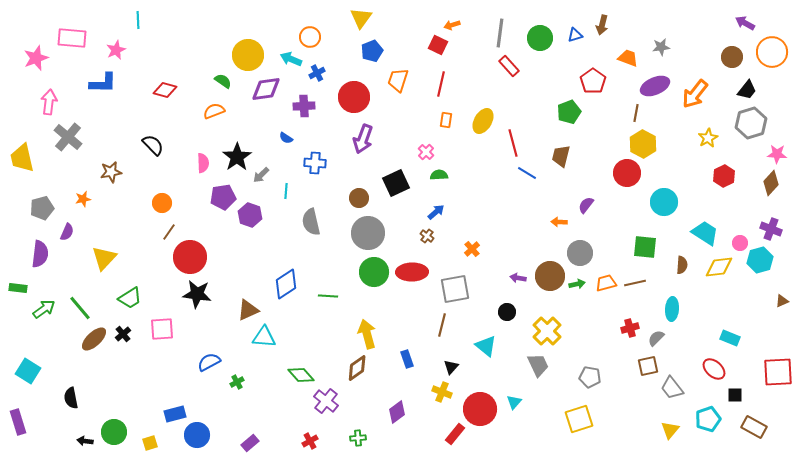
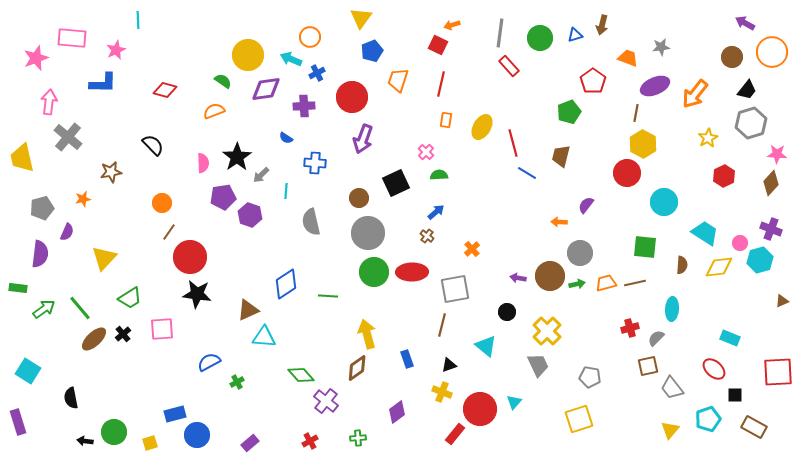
red circle at (354, 97): moved 2 px left
yellow ellipse at (483, 121): moved 1 px left, 6 px down
black triangle at (451, 367): moved 2 px left, 2 px up; rotated 28 degrees clockwise
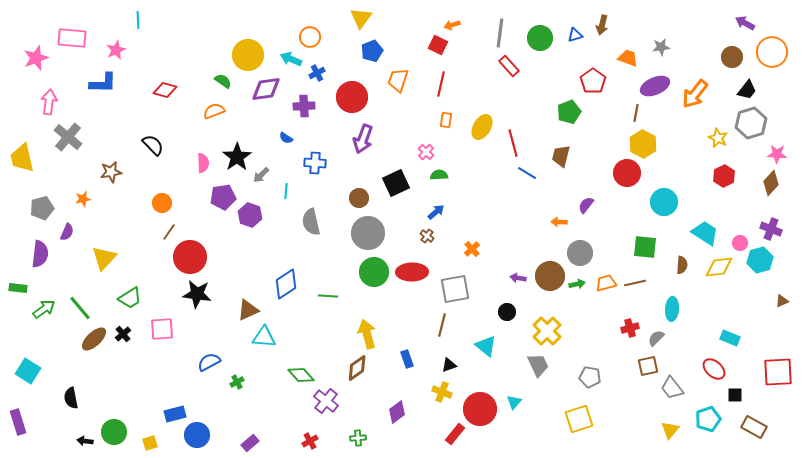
yellow star at (708, 138): moved 10 px right; rotated 18 degrees counterclockwise
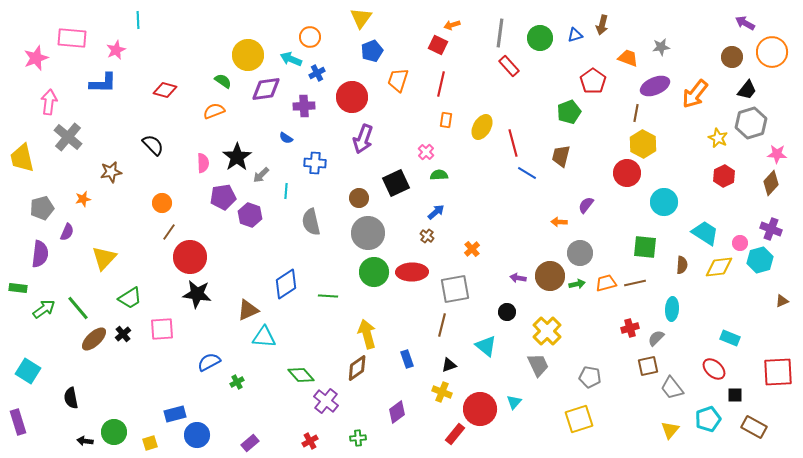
green line at (80, 308): moved 2 px left
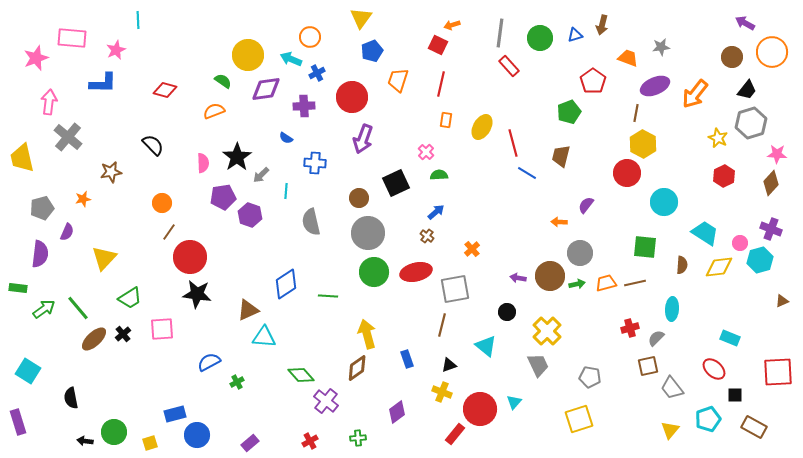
red ellipse at (412, 272): moved 4 px right; rotated 12 degrees counterclockwise
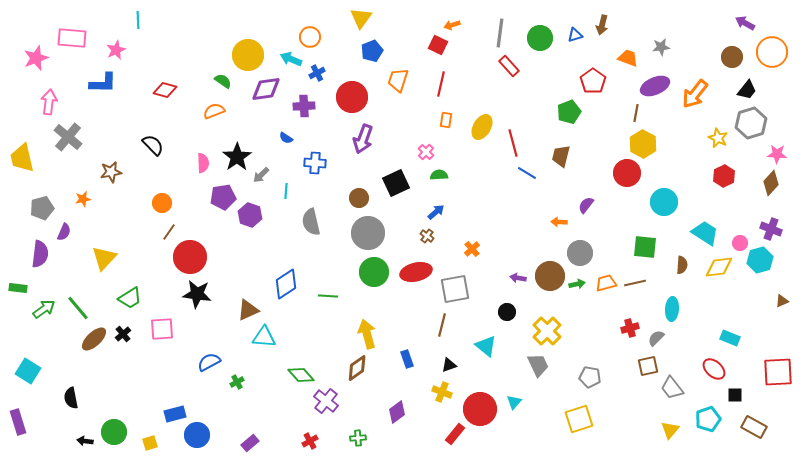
purple semicircle at (67, 232): moved 3 px left
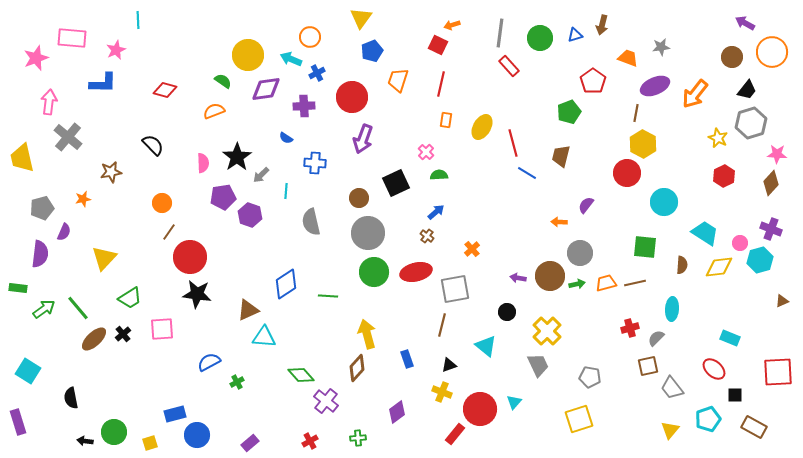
brown diamond at (357, 368): rotated 12 degrees counterclockwise
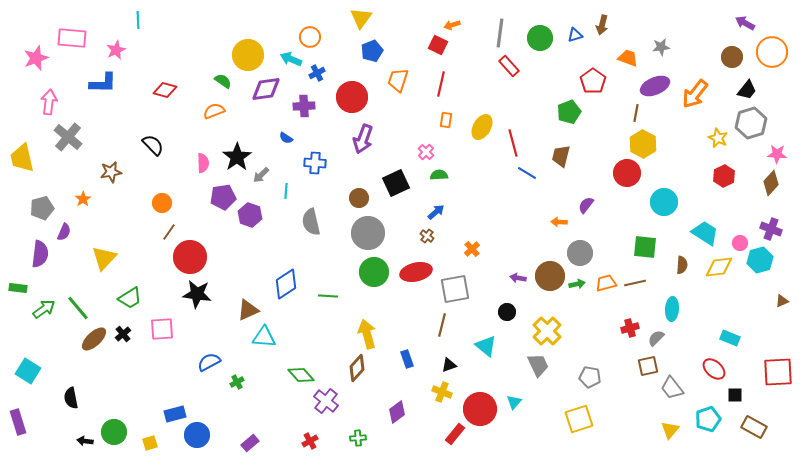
orange star at (83, 199): rotated 21 degrees counterclockwise
